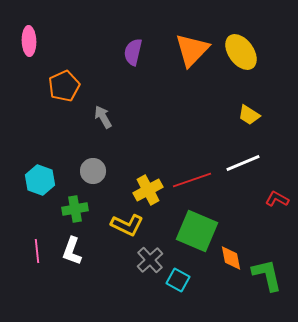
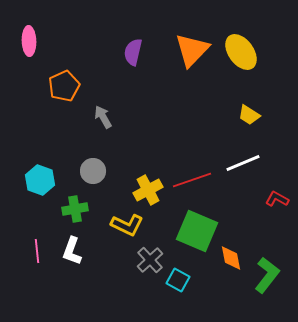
green L-shape: rotated 51 degrees clockwise
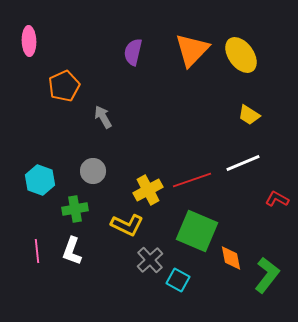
yellow ellipse: moved 3 px down
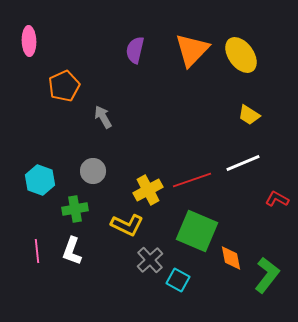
purple semicircle: moved 2 px right, 2 px up
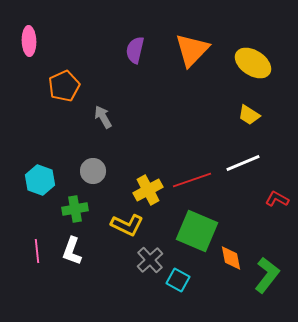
yellow ellipse: moved 12 px right, 8 px down; rotated 21 degrees counterclockwise
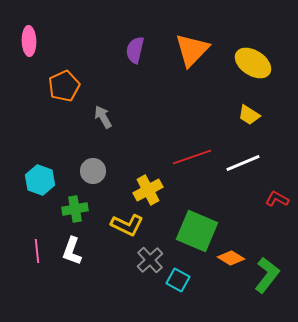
red line: moved 23 px up
orange diamond: rotated 48 degrees counterclockwise
